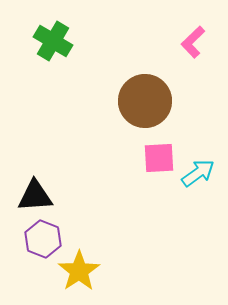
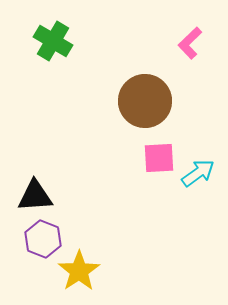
pink L-shape: moved 3 px left, 1 px down
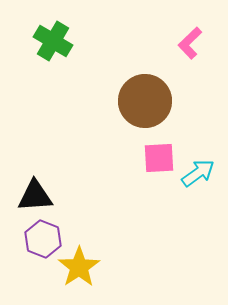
yellow star: moved 4 px up
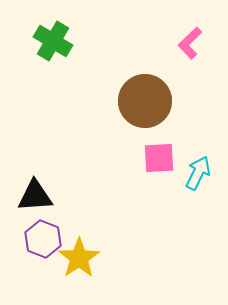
cyan arrow: rotated 28 degrees counterclockwise
yellow star: moved 9 px up
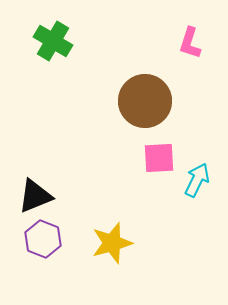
pink L-shape: rotated 28 degrees counterclockwise
cyan arrow: moved 1 px left, 7 px down
black triangle: rotated 18 degrees counterclockwise
yellow star: moved 33 px right, 15 px up; rotated 18 degrees clockwise
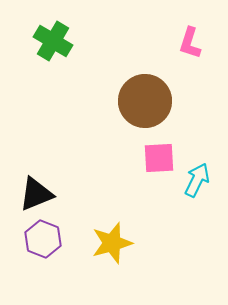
black triangle: moved 1 px right, 2 px up
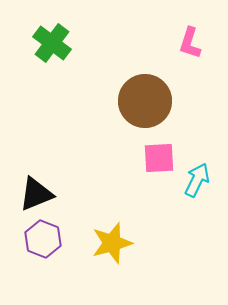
green cross: moved 1 px left, 2 px down; rotated 6 degrees clockwise
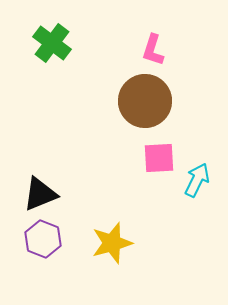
pink L-shape: moved 37 px left, 7 px down
black triangle: moved 4 px right
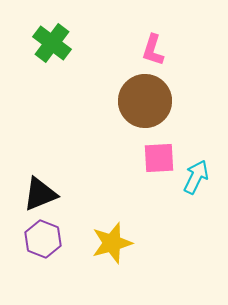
cyan arrow: moved 1 px left, 3 px up
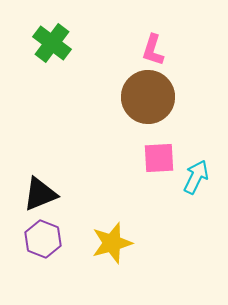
brown circle: moved 3 px right, 4 px up
